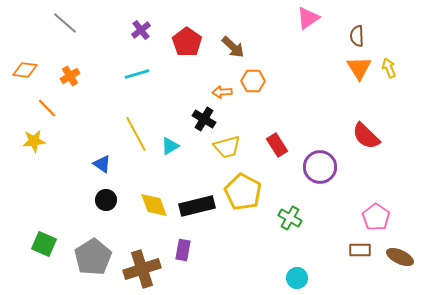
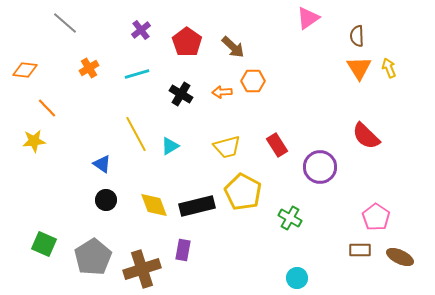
orange cross: moved 19 px right, 8 px up
black cross: moved 23 px left, 25 px up
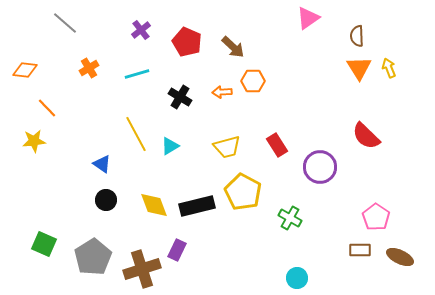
red pentagon: rotated 12 degrees counterclockwise
black cross: moved 1 px left, 3 px down
purple rectangle: moved 6 px left; rotated 15 degrees clockwise
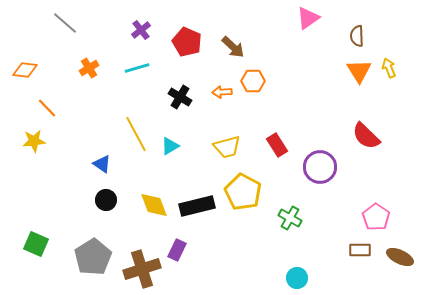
orange triangle: moved 3 px down
cyan line: moved 6 px up
green square: moved 8 px left
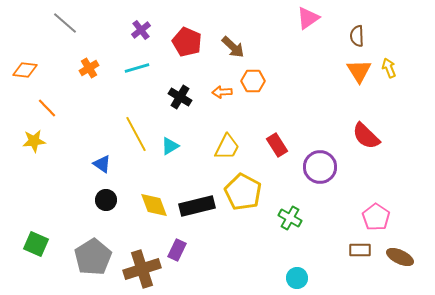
yellow trapezoid: rotated 48 degrees counterclockwise
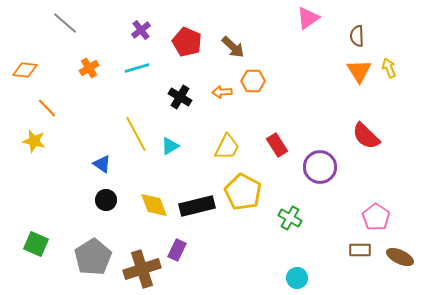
yellow star: rotated 20 degrees clockwise
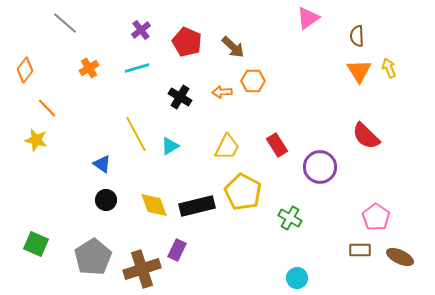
orange diamond: rotated 60 degrees counterclockwise
yellow star: moved 2 px right, 1 px up
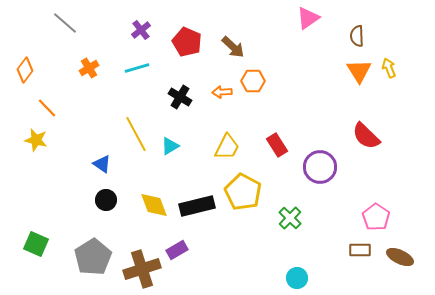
green cross: rotated 15 degrees clockwise
purple rectangle: rotated 35 degrees clockwise
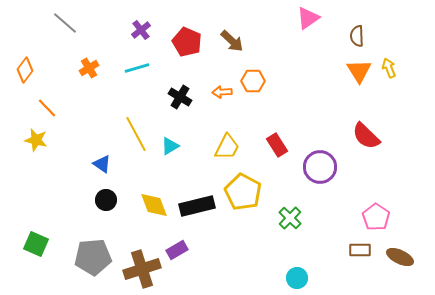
brown arrow: moved 1 px left, 6 px up
gray pentagon: rotated 27 degrees clockwise
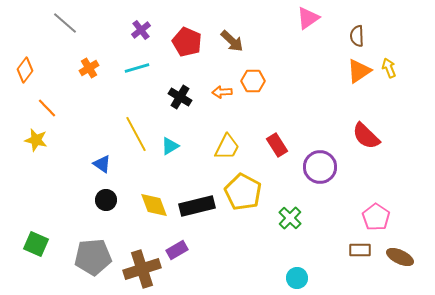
orange triangle: rotated 28 degrees clockwise
